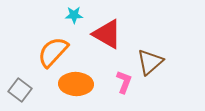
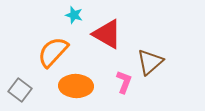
cyan star: rotated 18 degrees clockwise
orange ellipse: moved 2 px down
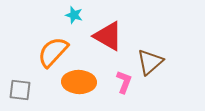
red triangle: moved 1 px right, 2 px down
orange ellipse: moved 3 px right, 4 px up
gray square: rotated 30 degrees counterclockwise
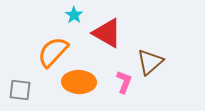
cyan star: rotated 18 degrees clockwise
red triangle: moved 1 px left, 3 px up
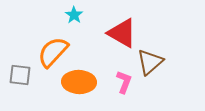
red triangle: moved 15 px right
gray square: moved 15 px up
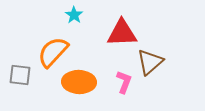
red triangle: rotated 32 degrees counterclockwise
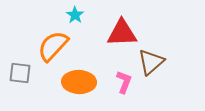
cyan star: moved 1 px right
orange semicircle: moved 6 px up
brown triangle: moved 1 px right
gray square: moved 2 px up
